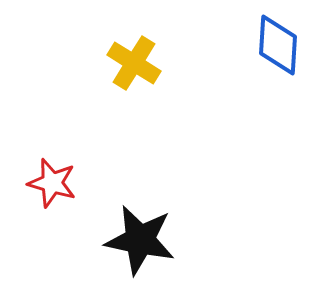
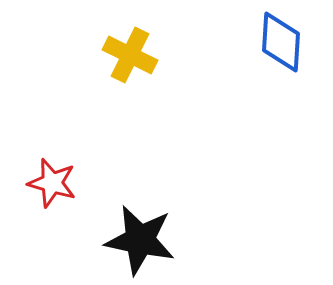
blue diamond: moved 3 px right, 3 px up
yellow cross: moved 4 px left, 8 px up; rotated 6 degrees counterclockwise
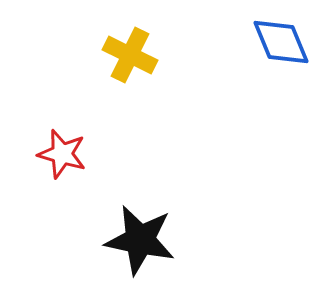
blue diamond: rotated 26 degrees counterclockwise
red star: moved 10 px right, 29 px up
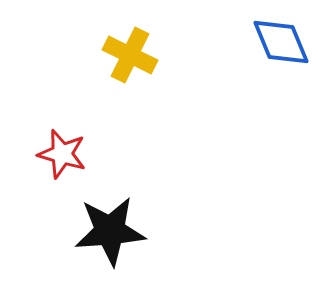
black star: moved 30 px left, 9 px up; rotated 16 degrees counterclockwise
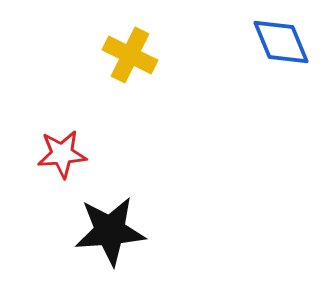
red star: rotated 21 degrees counterclockwise
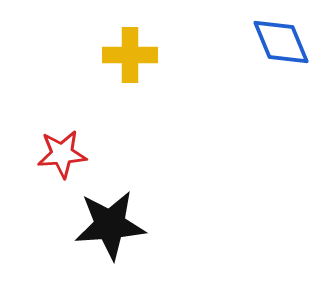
yellow cross: rotated 26 degrees counterclockwise
black star: moved 6 px up
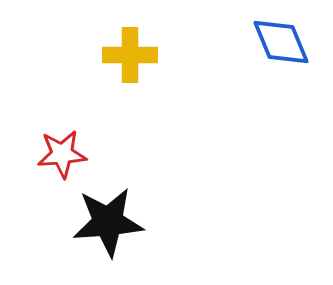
black star: moved 2 px left, 3 px up
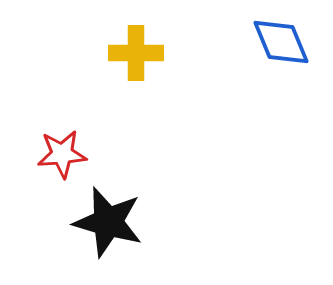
yellow cross: moved 6 px right, 2 px up
black star: rotated 20 degrees clockwise
